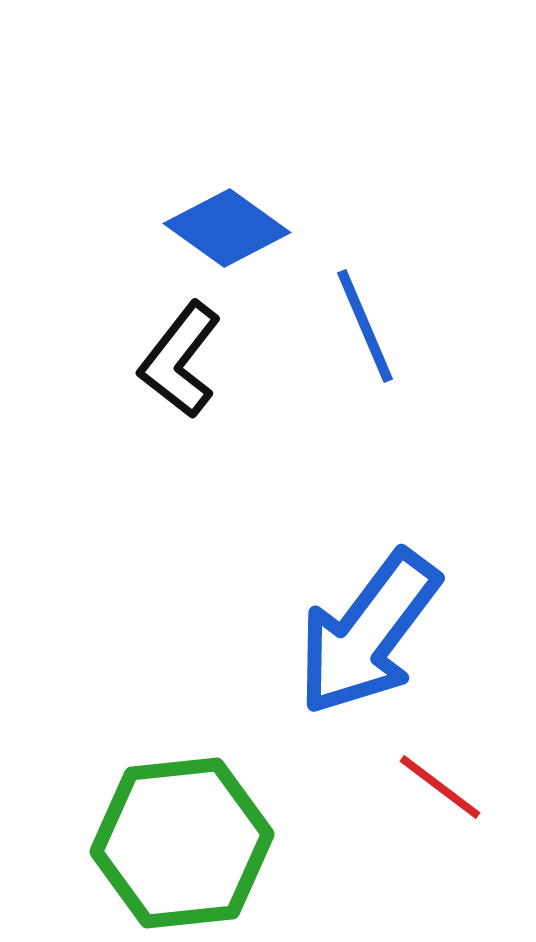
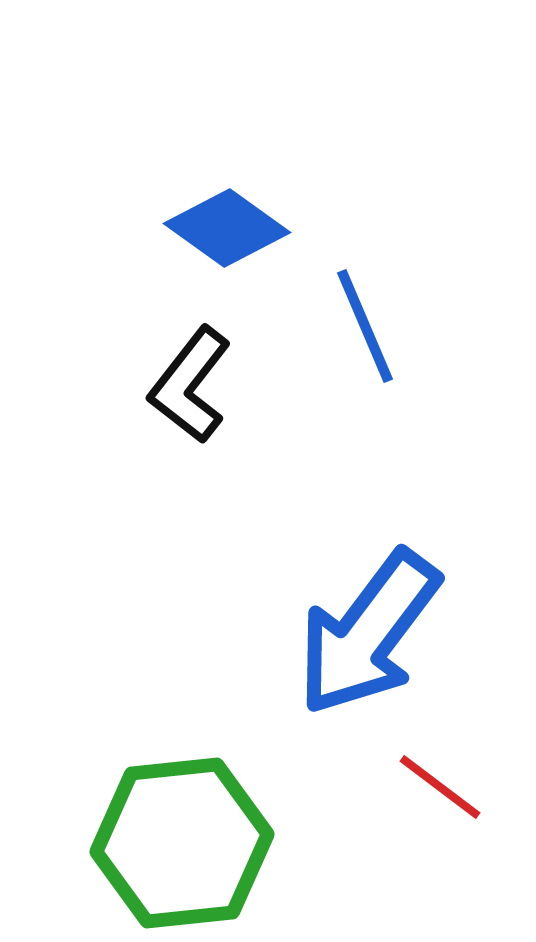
black L-shape: moved 10 px right, 25 px down
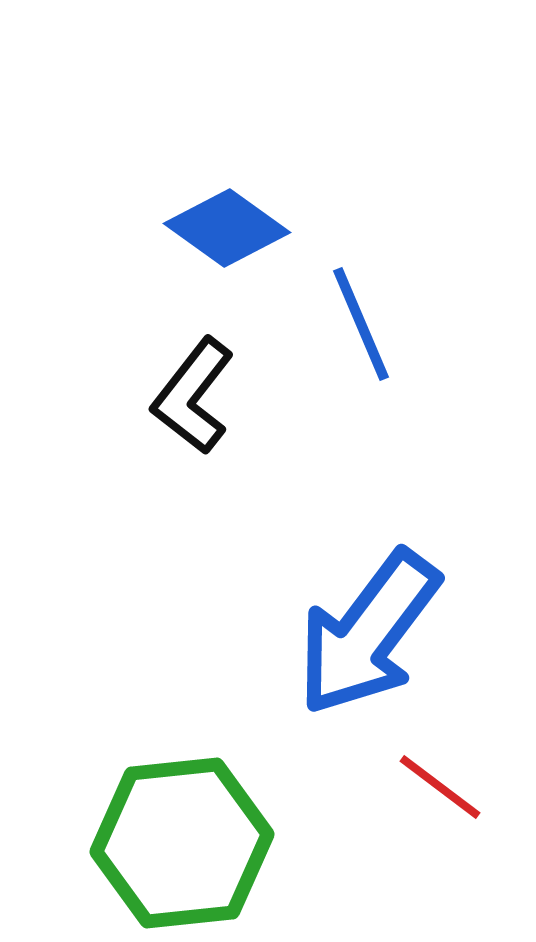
blue line: moved 4 px left, 2 px up
black L-shape: moved 3 px right, 11 px down
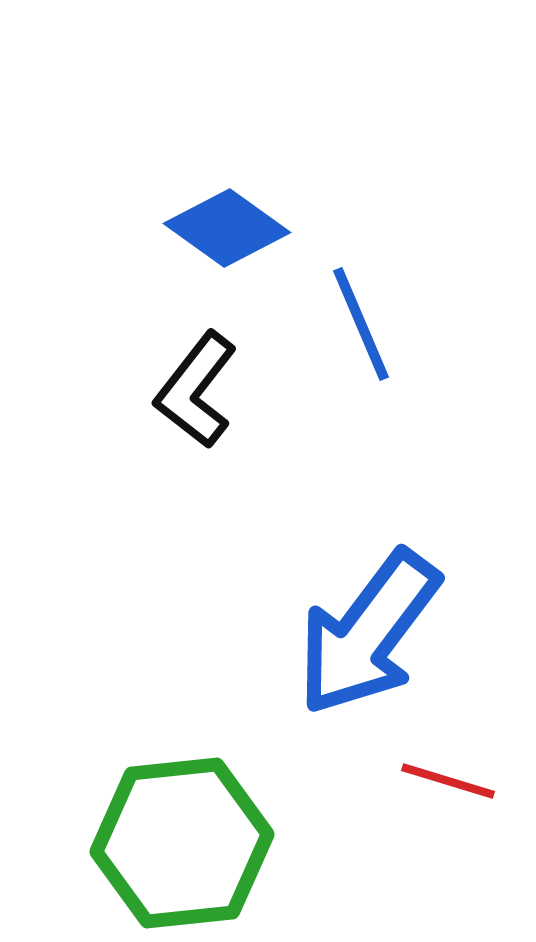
black L-shape: moved 3 px right, 6 px up
red line: moved 8 px right, 6 px up; rotated 20 degrees counterclockwise
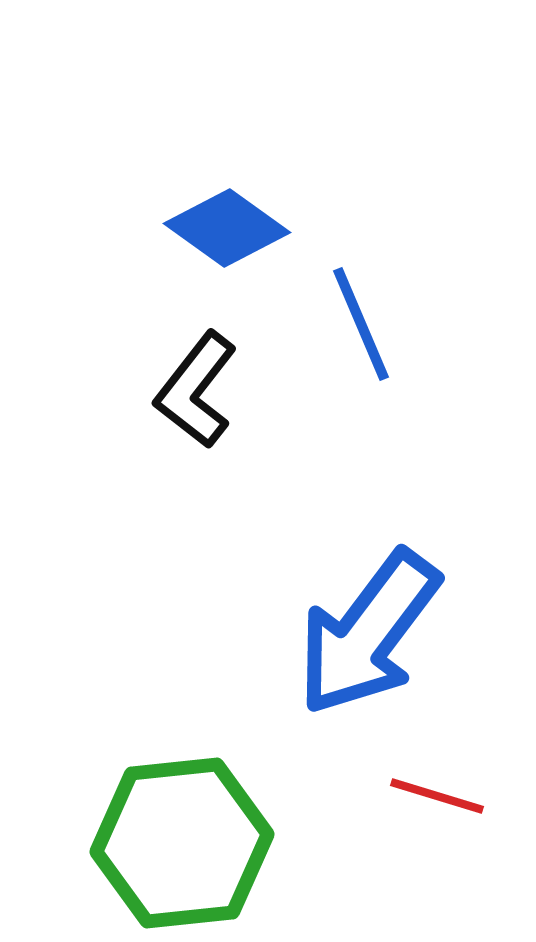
red line: moved 11 px left, 15 px down
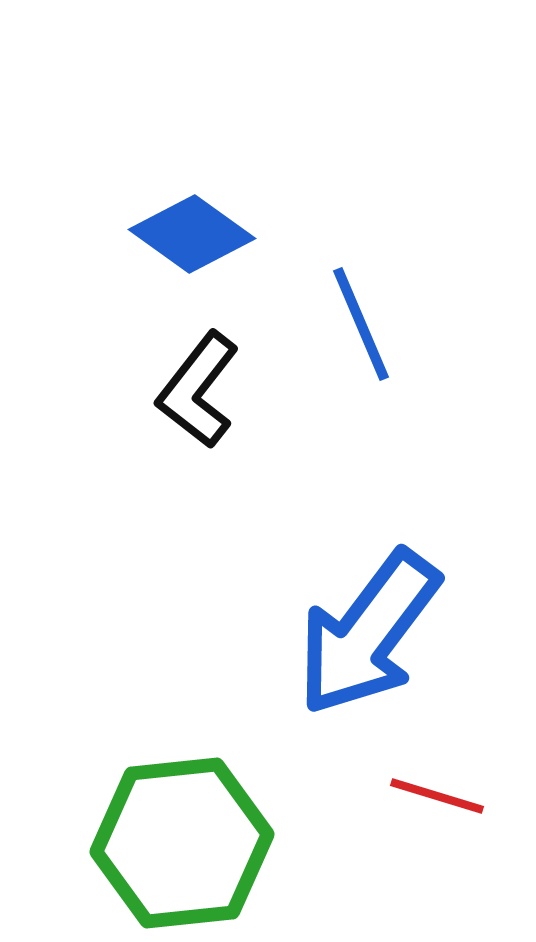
blue diamond: moved 35 px left, 6 px down
black L-shape: moved 2 px right
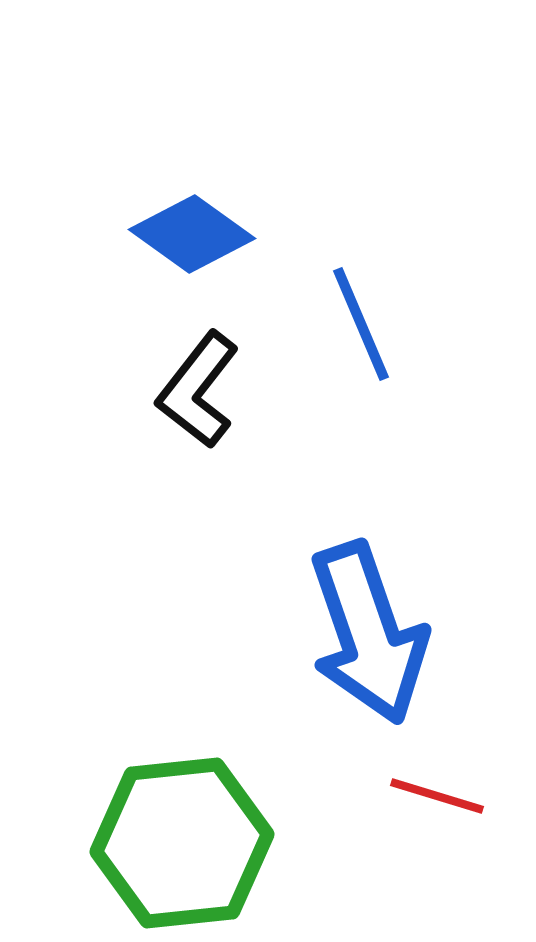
blue arrow: rotated 56 degrees counterclockwise
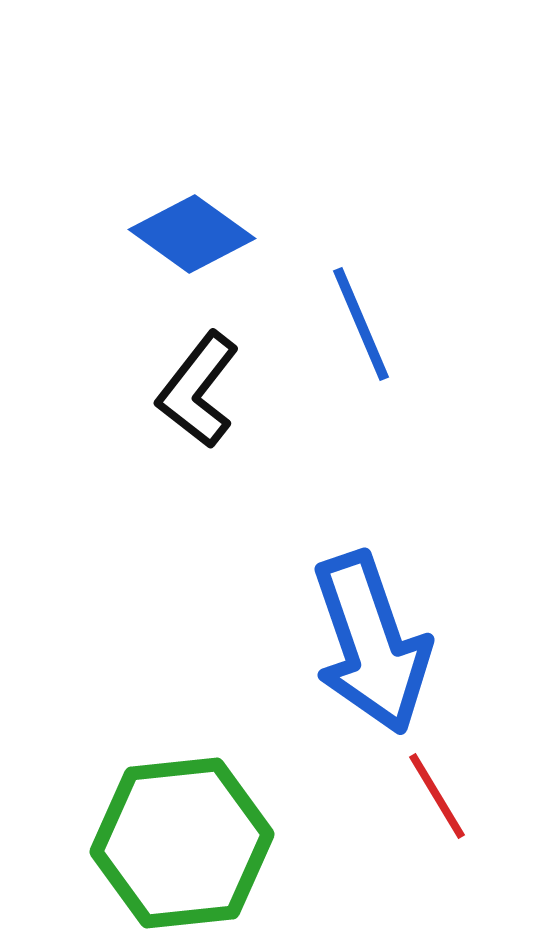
blue arrow: moved 3 px right, 10 px down
red line: rotated 42 degrees clockwise
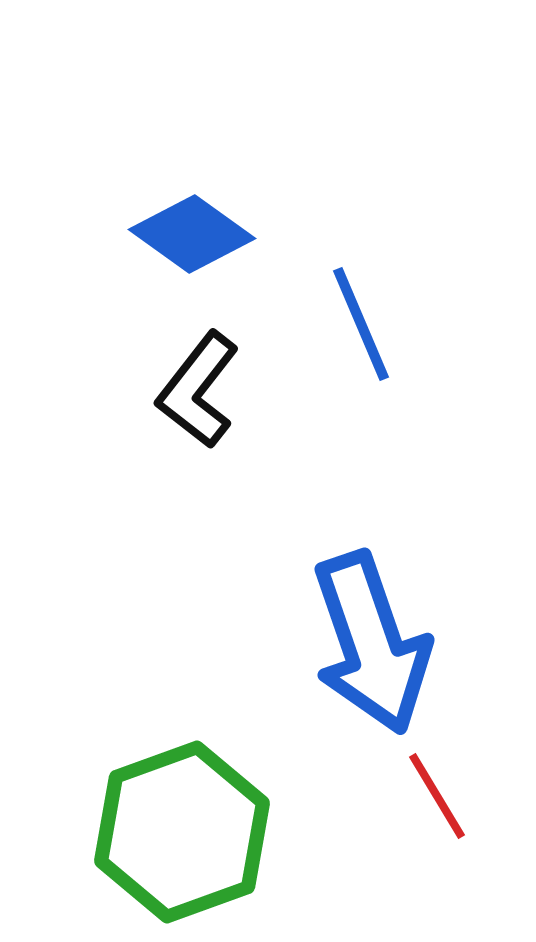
green hexagon: moved 11 px up; rotated 14 degrees counterclockwise
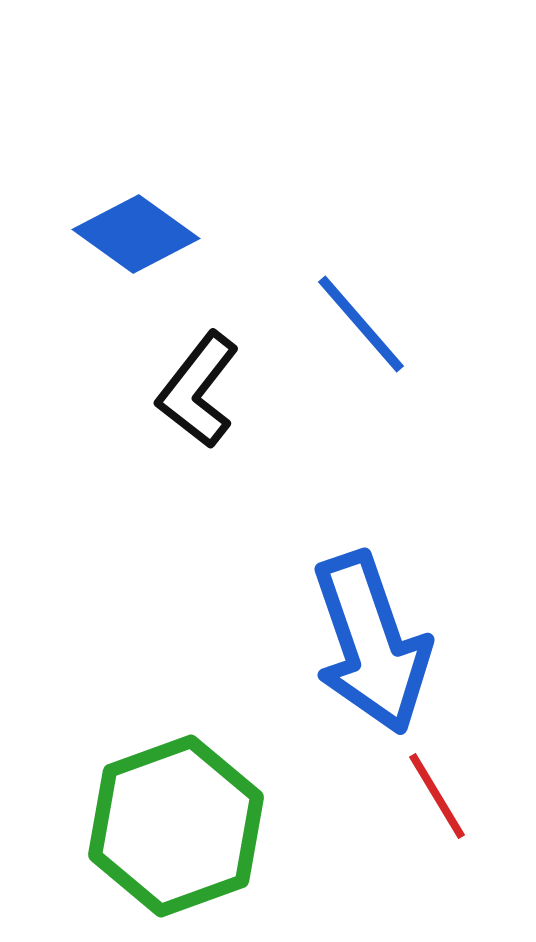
blue diamond: moved 56 px left
blue line: rotated 18 degrees counterclockwise
green hexagon: moved 6 px left, 6 px up
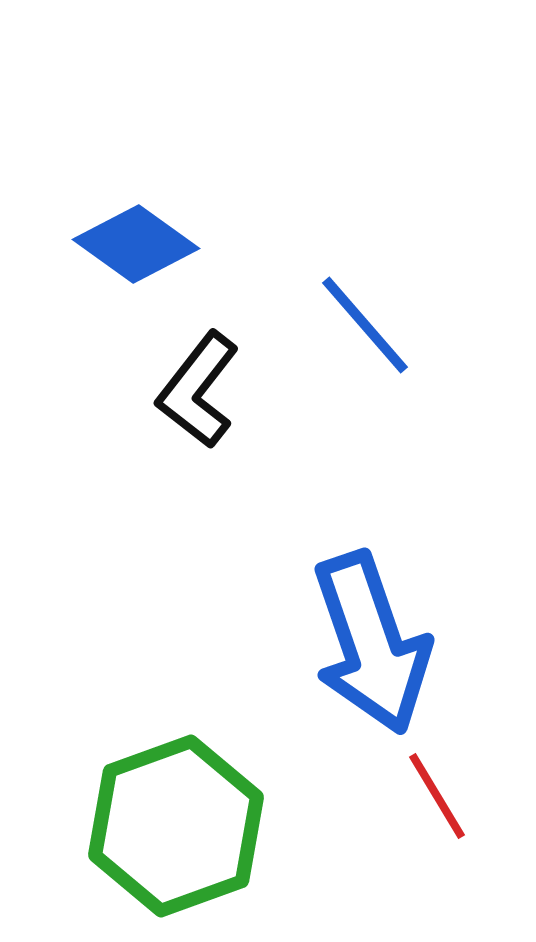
blue diamond: moved 10 px down
blue line: moved 4 px right, 1 px down
